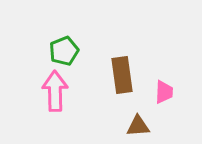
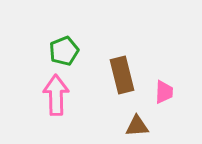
brown rectangle: rotated 6 degrees counterclockwise
pink arrow: moved 1 px right, 4 px down
brown triangle: moved 1 px left
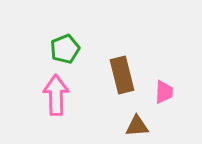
green pentagon: moved 1 px right, 2 px up
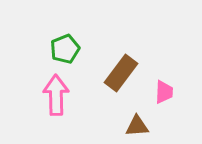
brown rectangle: moved 1 px left, 2 px up; rotated 51 degrees clockwise
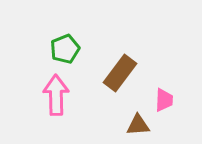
brown rectangle: moved 1 px left
pink trapezoid: moved 8 px down
brown triangle: moved 1 px right, 1 px up
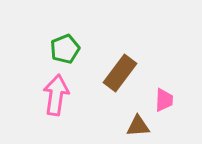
pink arrow: rotated 9 degrees clockwise
brown triangle: moved 1 px down
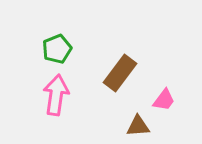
green pentagon: moved 8 px left
pink trapezoid: rotated 35 degrees clockwise
